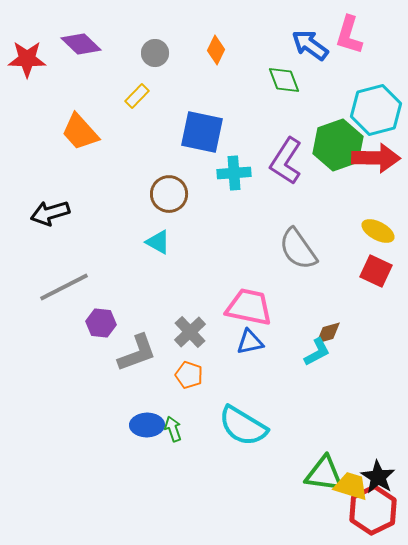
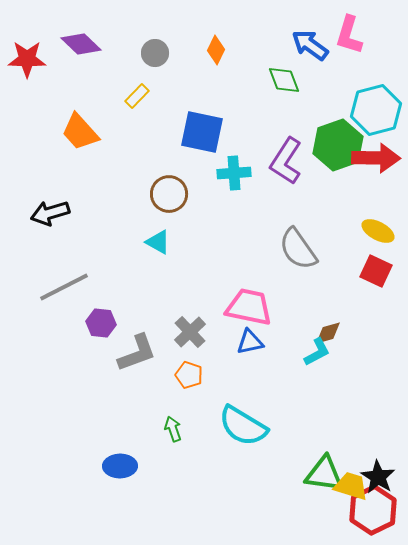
blue ellipse: moved 27 px left, 41 px down
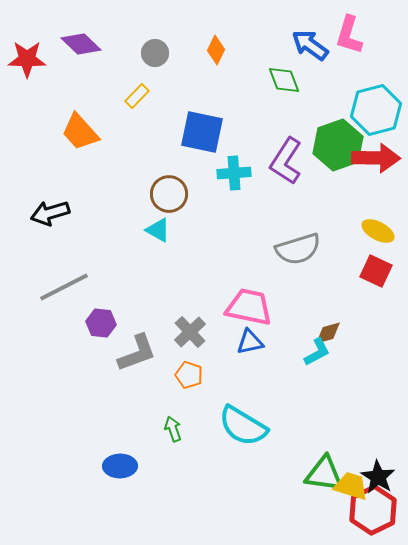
cyan triangle: moved 12 px up
gray semicircle: rotated 72 degrees counterclockwise
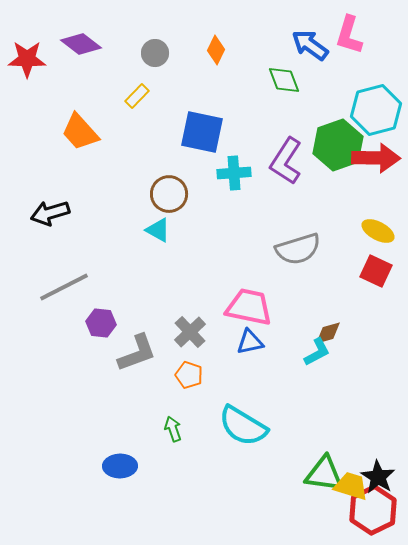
purple diamond: rotated 6 degrees counterclockwise
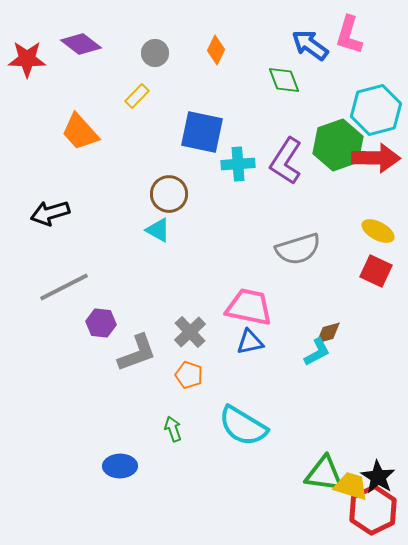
cyan cross: moved 4 px right, 9 px up
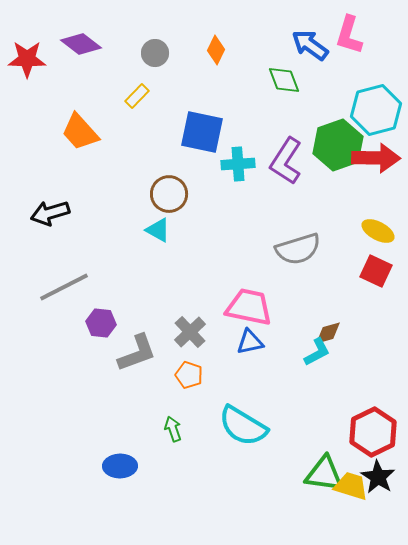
red hexagon: moved 78 px up
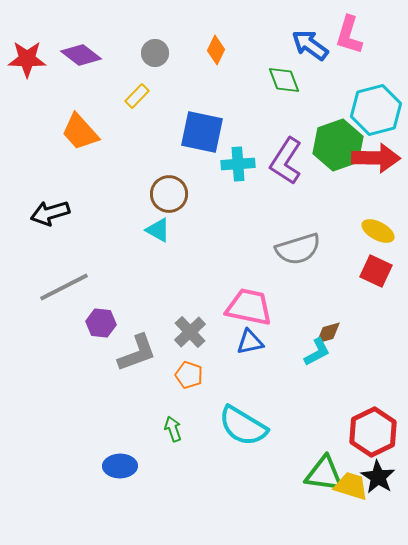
purple diamond: moved 11 px down
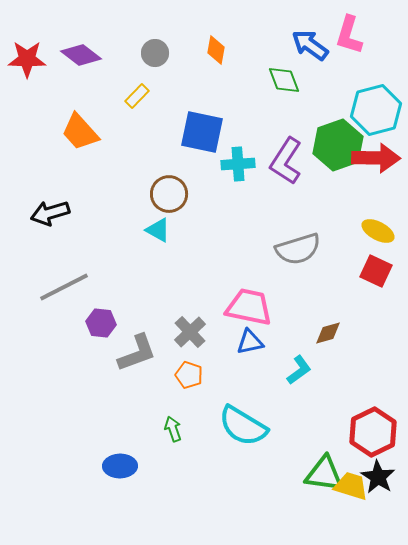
orange diamond: rotated 16 degrees counterclockwise
cyan L-shape: moved 18 px left, 18 px down; rotated 8 degrees counterclockwise
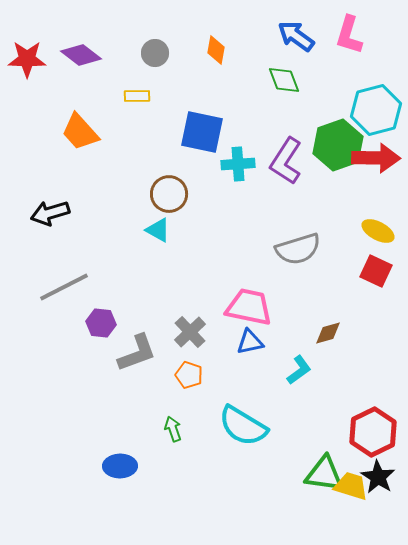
blue arrow: moved 14 px left, 9 px up
yellow rectangle: rotated 45 degrees clockwise
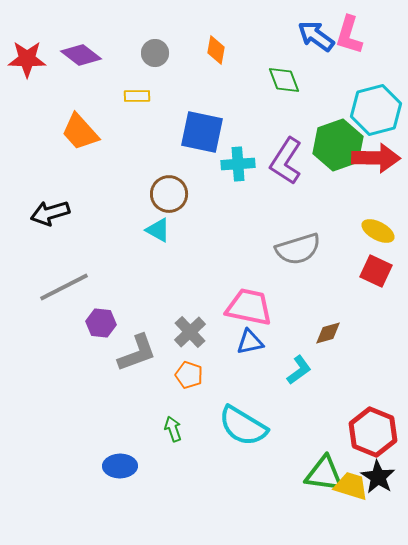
blue arrow: moved 20 px right
red hexagon: rotated 12 degrees counterclockwise
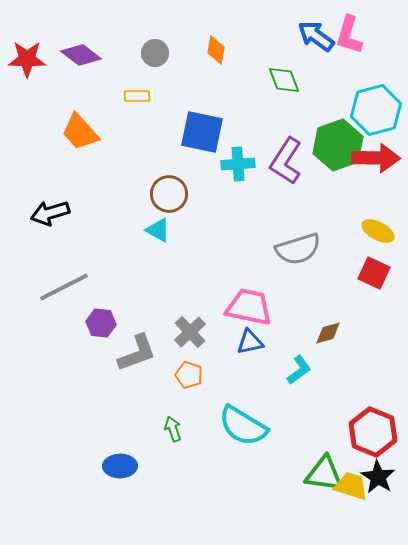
red square: moved 2 px left, 2 px down
